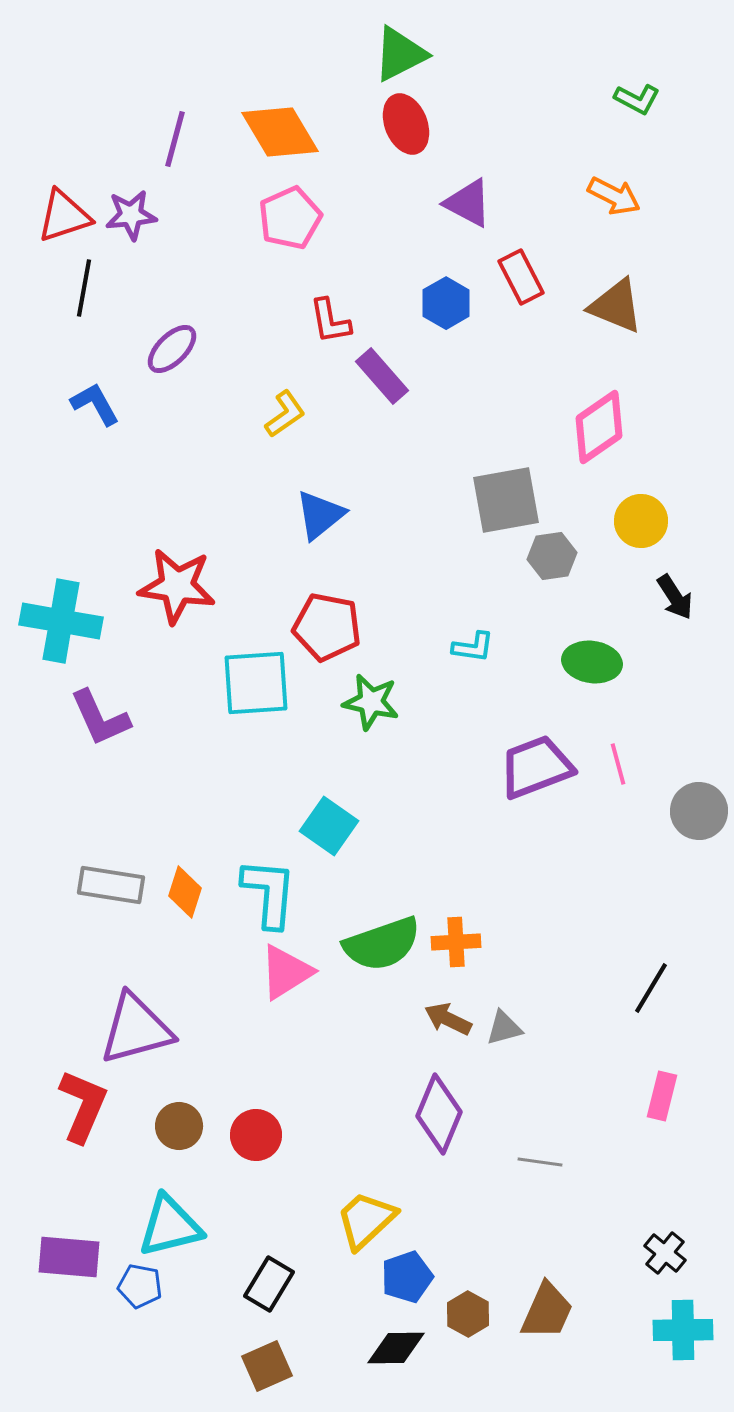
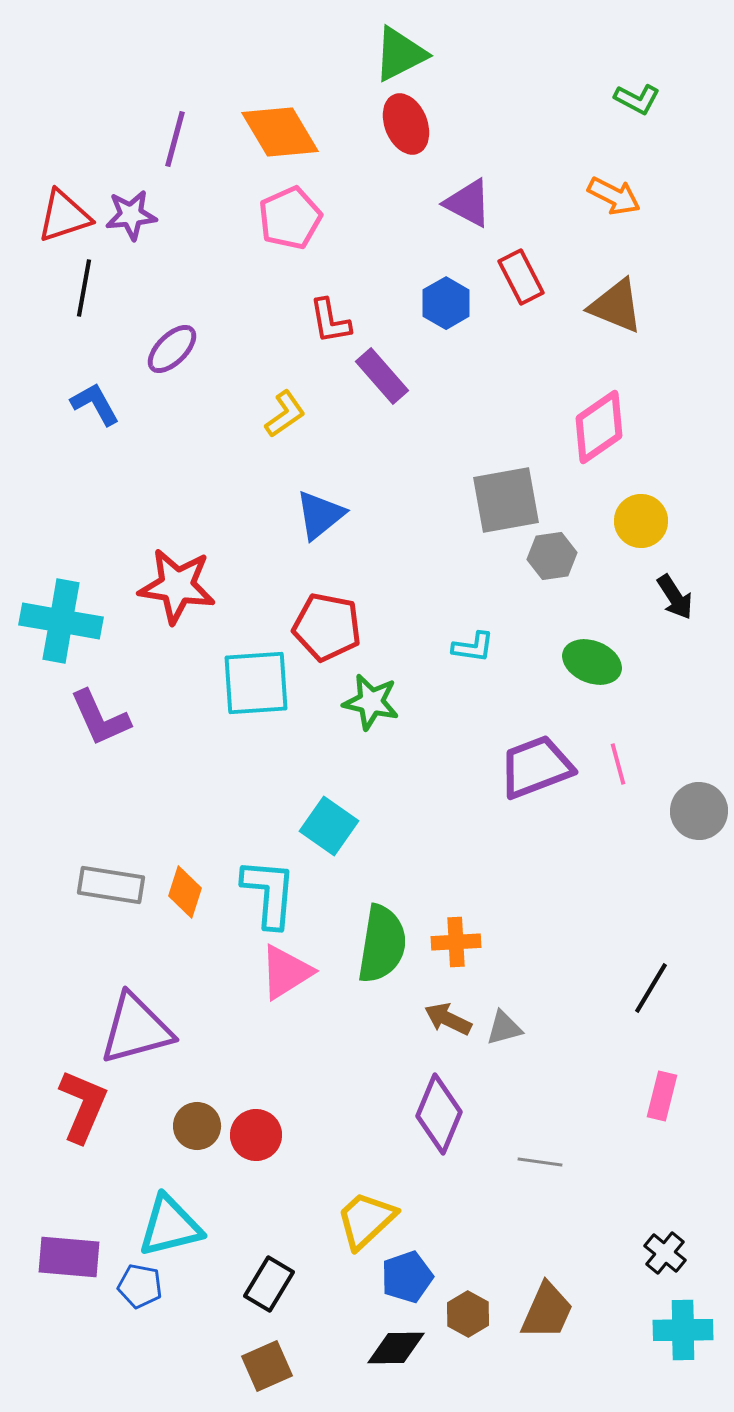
green ellipse at (592, 662): rotated 14 degrees clockwise
green semicircle at (382, 944): rotated 62 degrees counterclockwise
brown circle at (179, 1126): moved 18 px right
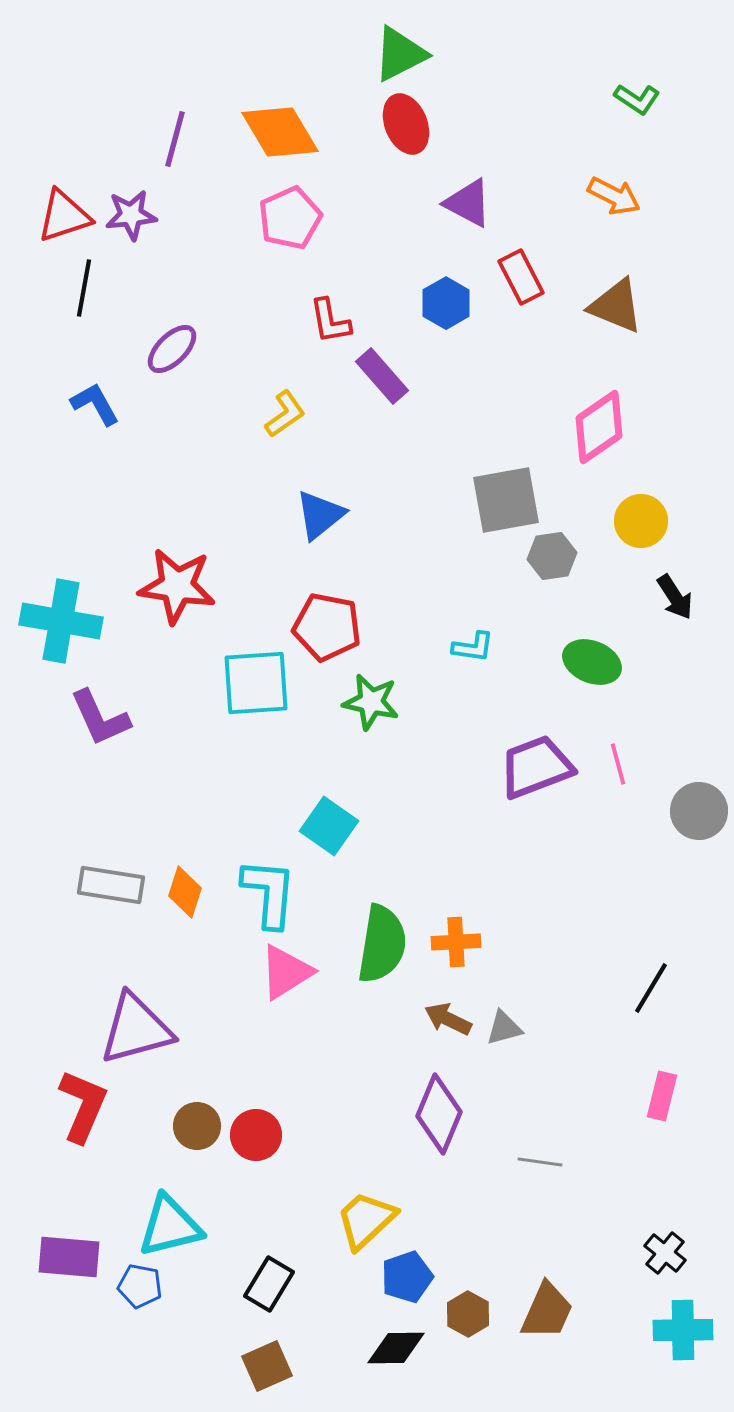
green L-shape at (637, 99): rotated 6 degrees clockwise
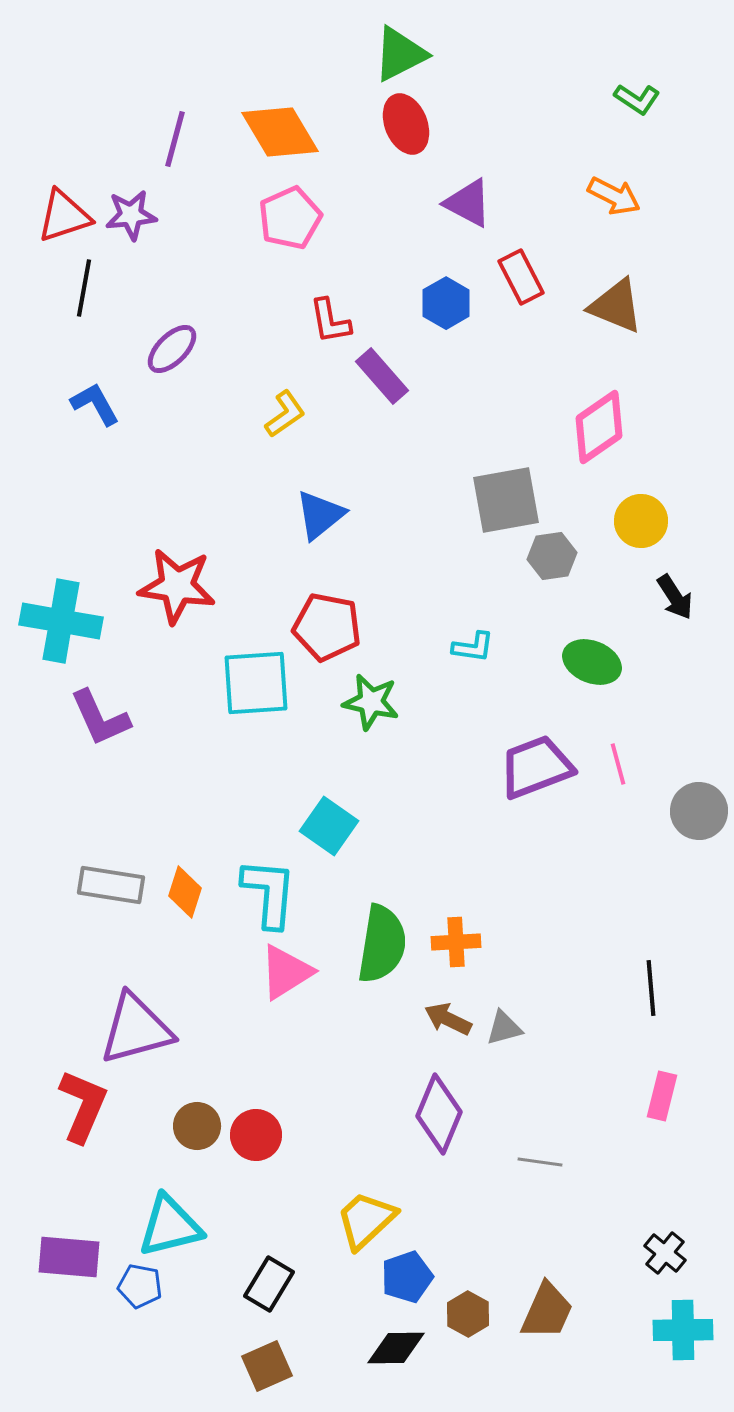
black line at (651, 988): rotated 36 degrees counterclockwise
